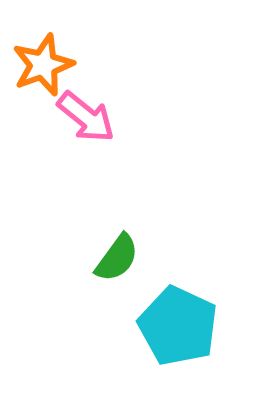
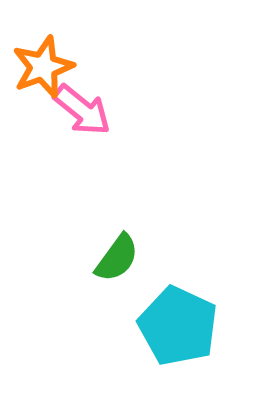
orange star: moved 2 px down
pink arrow: moved 4 px left, 7 px up
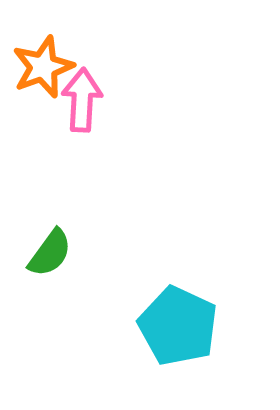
pink arrow: moved 10 px up; rotated 126 degrees counterclockwise
green semicircle: moved 67 px left, 5 px up
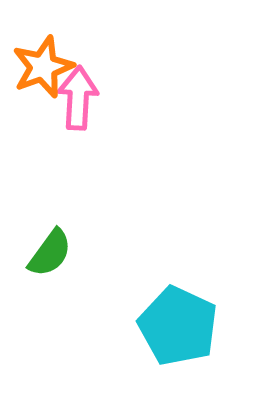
pink arrow: moved 4 px left, 2 px up
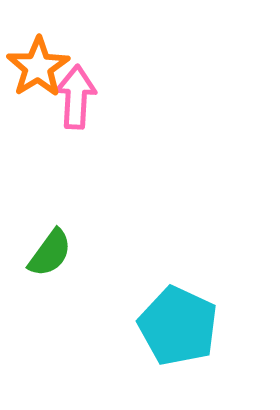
orange star: moved 5 px left; rotated 12 degrees counterclockwise
pink arrow: moved 2 px left, 1 px up
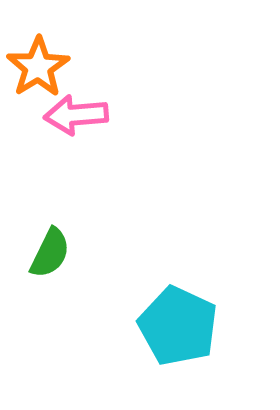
pink arrow: moved 18 px down; rotated 98 degrees counterclockwise
green semicircle: rotated 10 degrees counterclockwise
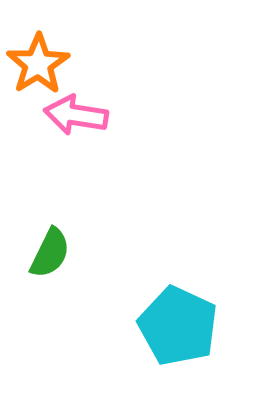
orange star: moved 3 px up
pink arrow: rotated 14 degrees clockwise
